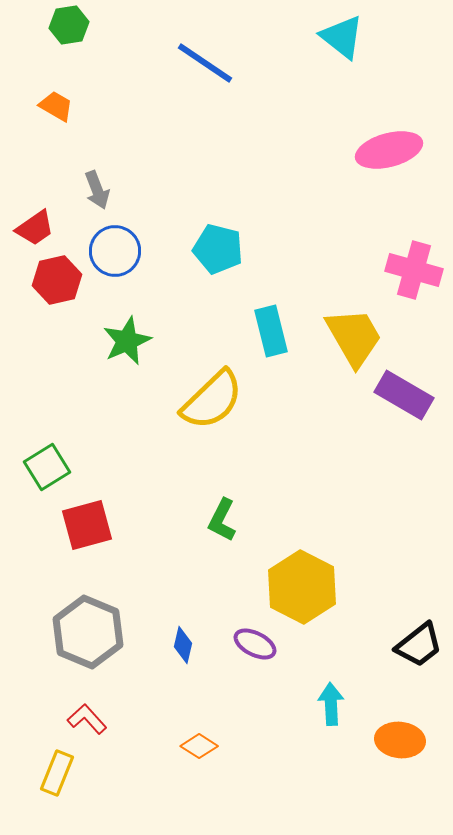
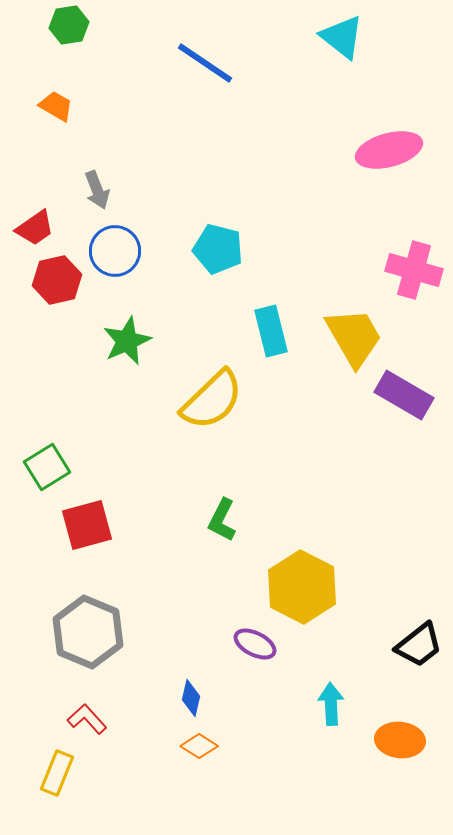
blue diamond: moved 8 px right, 53 px down
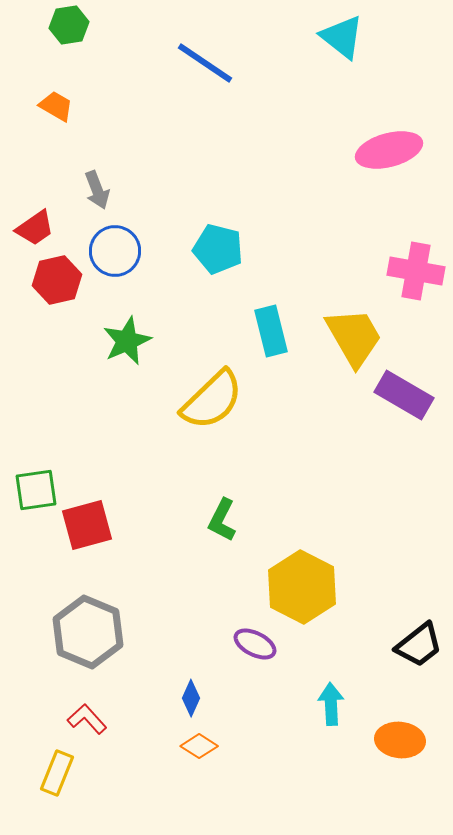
pink cross: moved 2 px right, 1 px down; rotated 6 degrees counterclockwise
green square: moved 11 px left, 23 px down; rotated 24 degrees clockwise
blue diamond: rotated 12 degrees clockwise
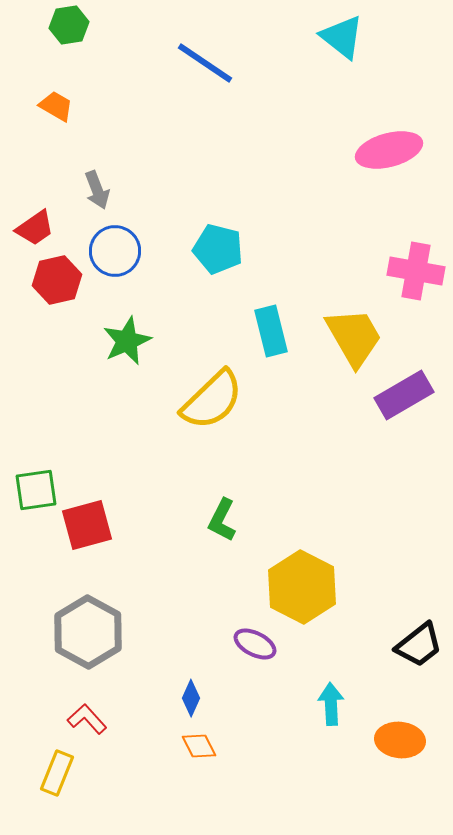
purple rectangle: rotated 60 degrees counterclockwise
gray hexagon: rotated 6 degrees clockwise
orange diamond: rotated 30 degrees clockwise
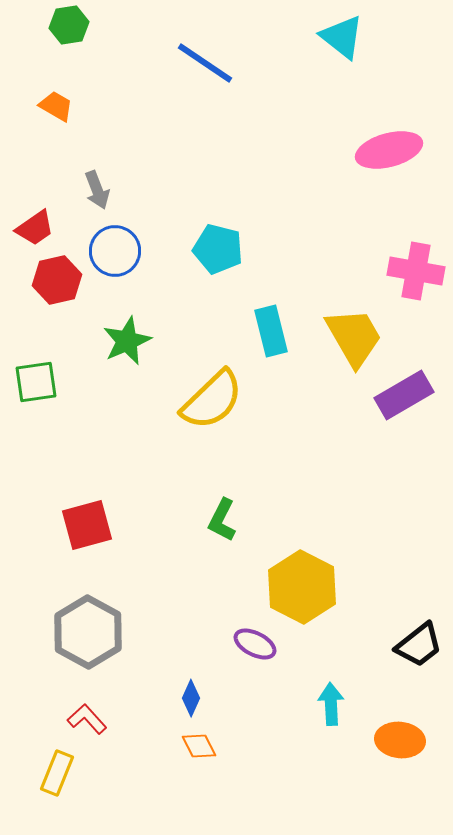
green square: moved 108 px up
